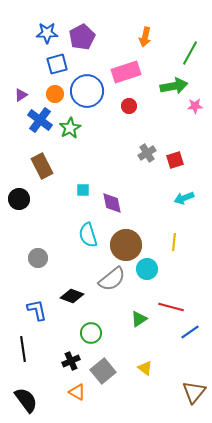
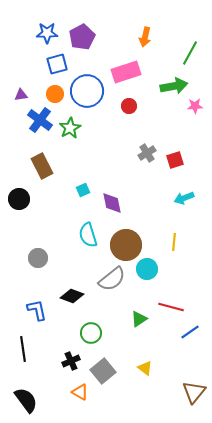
purple triangle: rotated 24 degrees clockwise
cyan square: rotated 24 degrees counterclockwise
orange triangle: moved 3 px right
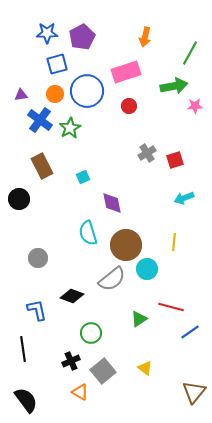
cyan square: moved 13 px up
cyan semicircle: moved 2 px up
